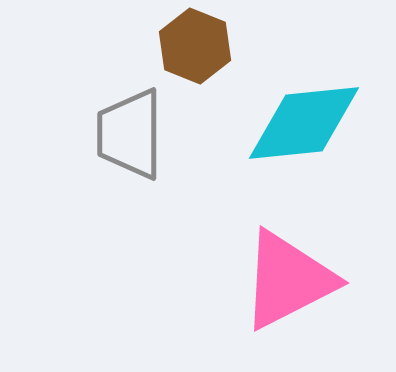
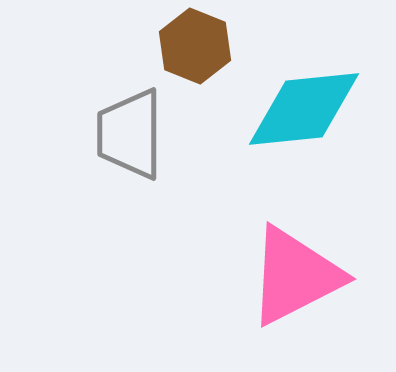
cyan diamond: moved 14 px up
pink triangle: moved 7 px right, 4 px up
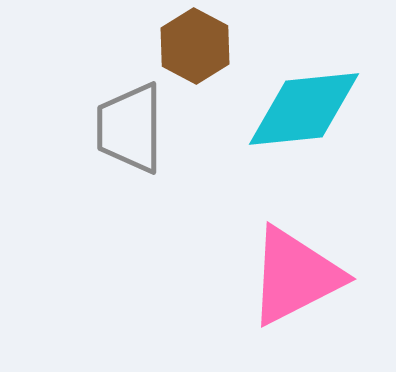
brown hexagon: rotated 6 degrees clockwise
gray trapezoid: moved 6 px up
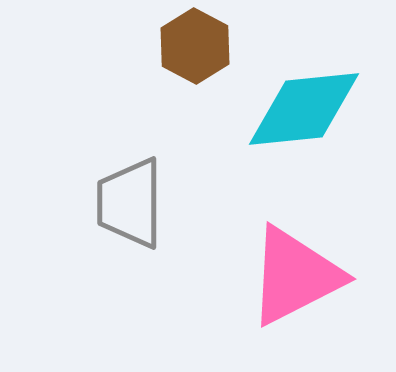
gray trapezoid: moved 75 px down
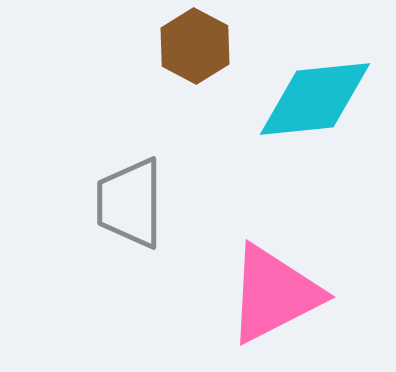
cyan diamond: moved 11 px right, 10 px up
pink triangle: moved 21 px left, 18 px down
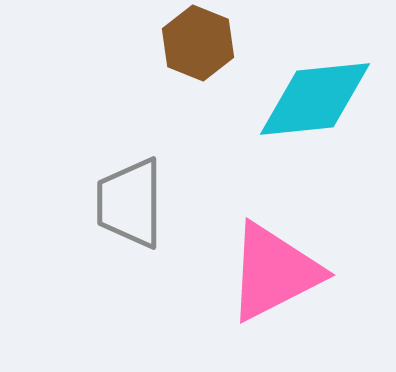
brown hexagon: moved 3 px right, 3 px up; rotated 6 degrees counterclockwise
pink triangle: moved 22 px up
